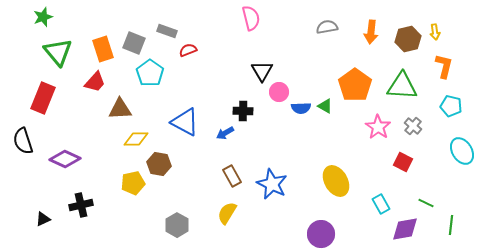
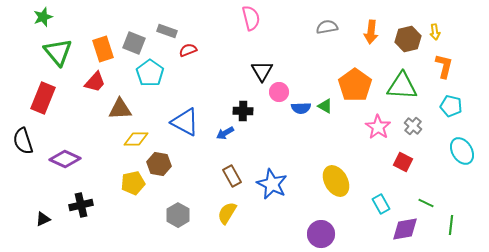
gray hexagon at (177, 225): moved 1 px right, 10 px up
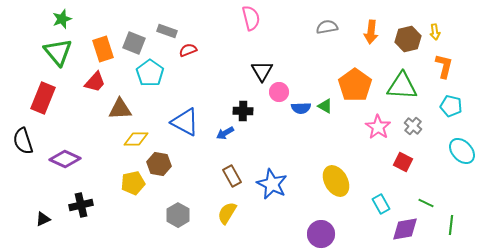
green star at (43, 17): moved 19 px right, 2 px down
cyan ellipse at (462, 151): rotated 12 degrees counterclockwise
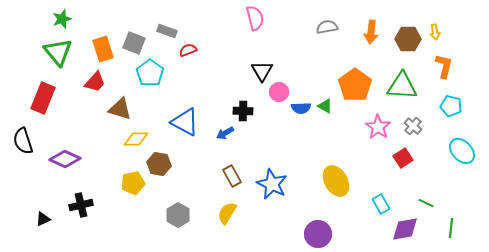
pink semicircle at (251, 18): moved 4 px right
brown hexagon at (408, 39): rotated 15 degrees clockwise
brown triangle at (120, 109): rotated 20 degrees clockwise
red square at (403, 162): moved 4 px up; rotated 30 degrees clockwise
green line at (451, 225): moved 3 px down
purple circle at (321, 234): moved 3 px left
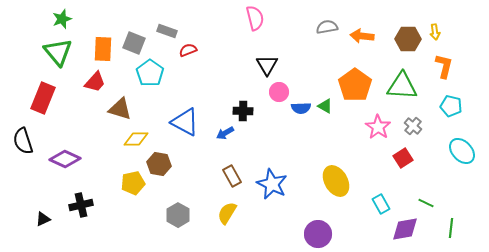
orange arrow at (371, 32): moved 9 px left, 4 px down; rotated 90 degrees clockwise
orange rectangle at (103, 49): rotated 20 degrees clockwise
black triangle at (262, 71): moved 5 px right, 6 px up
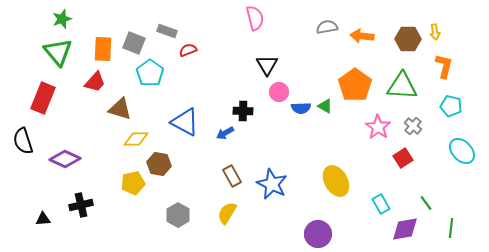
green line at (426, 203): rotated 28 degrees clockwise
black triangle at (43, 219): rotated 21 degrees clockwise
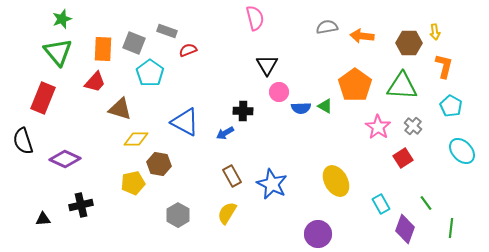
brown hexagon at (408, 39): moved 1 px right, 4 px down
cyan pentagon at (451, 106): rotated 15 degrees clockwise
purple diamond at (405, 229): rotated 60 degrees counterclockwise
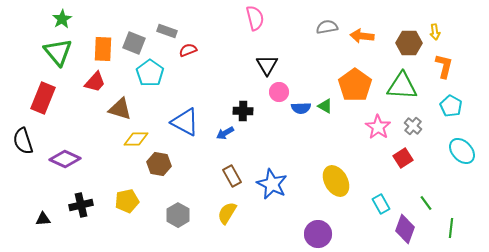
green star at (62, 19): rotated 12 degrees counterclockwise
yellow pentagon at (133, 183): moved 6 px left, 18 px down
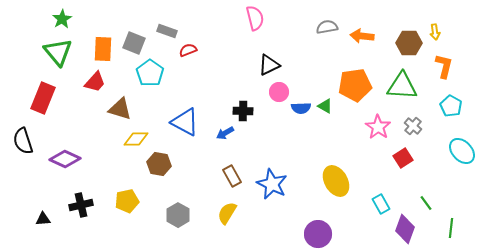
black triangle at (267, 65): moved 2 px right; rotated 35 degrees clockwise
orange pentagon at (355, 85): rotated 28 degrees clockwise
